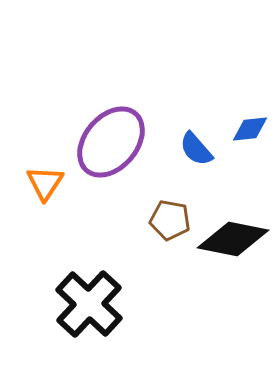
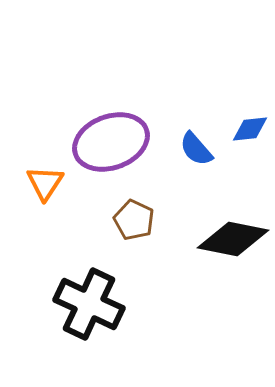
purple ellipse: rotated 30 degrees clockwise
brown pentagon: moved 36 px left; rotated 15 degrees clockwise
black cross: rotated 18 degrees counterclockwise
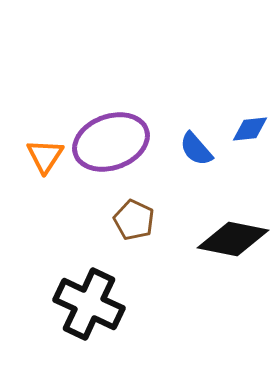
orange triangle: moved 27 px up
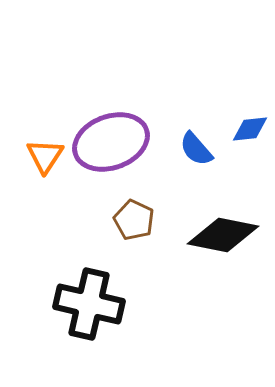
black diamond: moved 10 px left, 4 px up
black cross: rotated 12 degrees counterclockwise
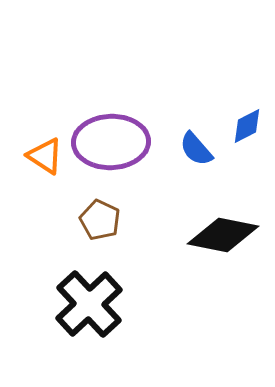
blue diamond: moved 3 px left, 3 px up; rotated 21 degrees counterclockwise
purple ellipse: rotated 18 degrees clockwise
orange triangle: rotated 30 degrees counterclockwise
brown pentagon: moved 34 px left
black cross: rotated 34 degrees clockwise
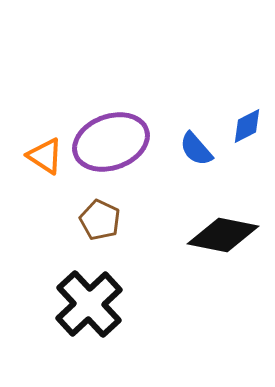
purple ellipse: rotated 18 degrees counterclockwise
